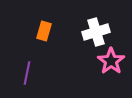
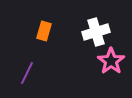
purple line: rotated 15 degrees clockwise
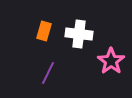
white cross: moved 17 px left, 2 px down; rotated 24 degrees clockwise
purple line: moved 21 px right
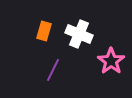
white cross: rotated 16 degrees clockwise
purple line: moved 5 px right, 3 px up
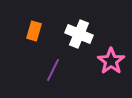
orange rectangle: moved 10 px left
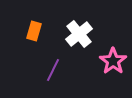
white cross: rotated 28 degrees clockwise
pink star: moved 2 px right
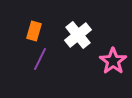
white cross: moved 1 px left, 1 px down
purple line: moved 13 px left, 11 px up
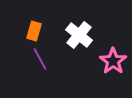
white cross: moved 1 px right; rotated 12 degrees counterclockwise
purple line: rotated 55 degrees counterclockwise
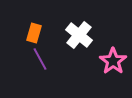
orange rectangle: moved 2 px down
